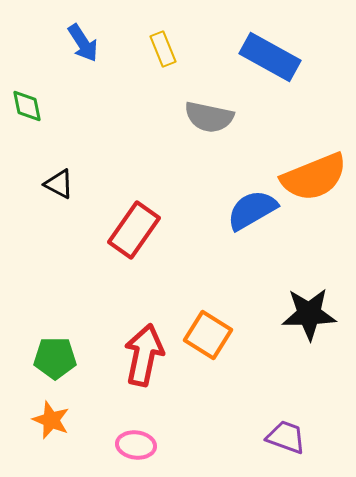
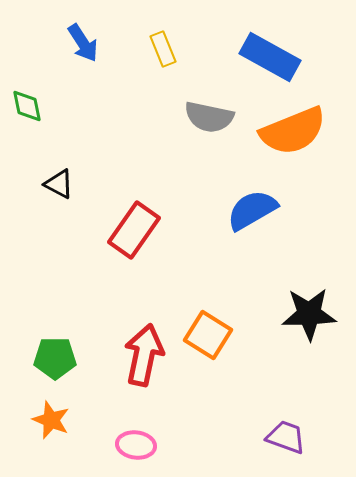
orange semicircle: moved 21 px left, 46 px up
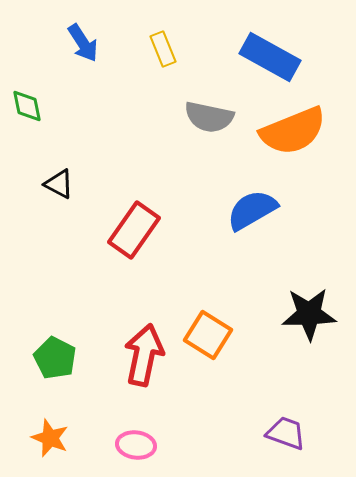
green pentagon: rotated 27 degrees clockwise
orange star: moved 1 px left, 18 px down
purple trapezoid: moved 4 px up
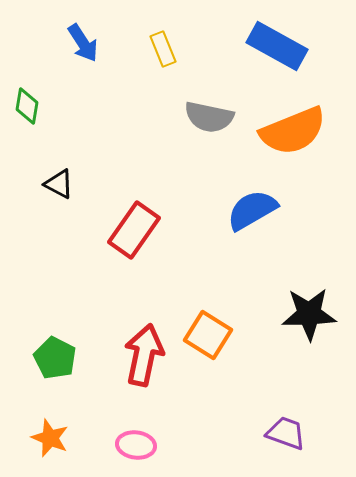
blue rectangle: moved 7 px right, 11 px up
green diamond: rotated 21 degrees clockwise
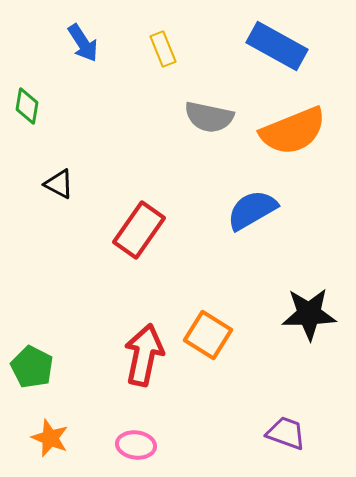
red rectangle: moved 5 px right
green pentagon: moved 23 px left, 9 px down
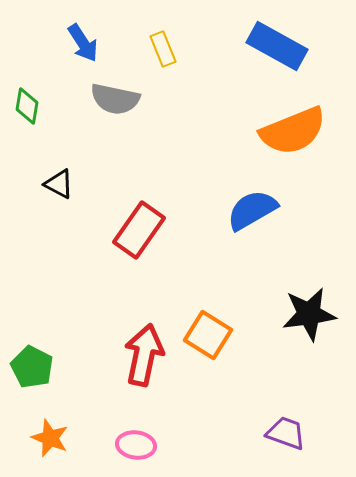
gray semicircle: moved 94 px left, 18 px up
black star: rotated 6 degrees counterclockwise
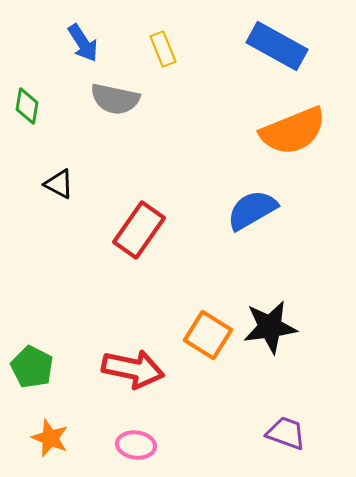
black star: moved 39 px left, 13 px down
red arrow: moved 11 px left, 14 px down; rotated 90 degrees clockwise
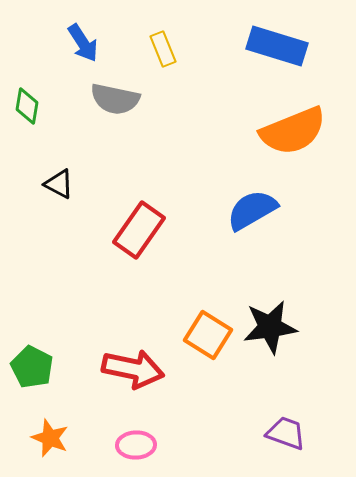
blue rectangle: rotated 12 degrees counterclockwise
pink ellipse: rotated 9 degrees counterclockwise
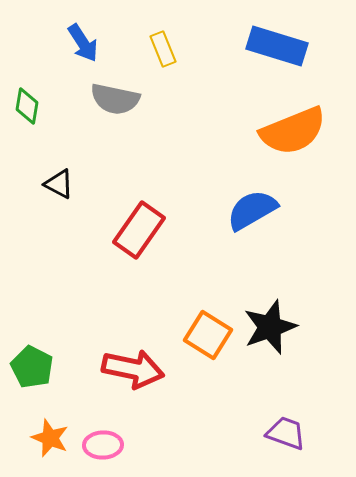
black star: rotated 12 degrees counterclockwise
pink ellipse: moved 33 px left
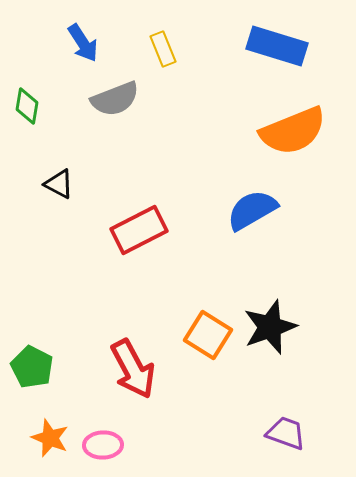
gray semicircle: rotated 33 degrees counterclockwise
red rectangle: rotated 28 degrees clockwise
red arrow: rotated 50 degrees clockwise
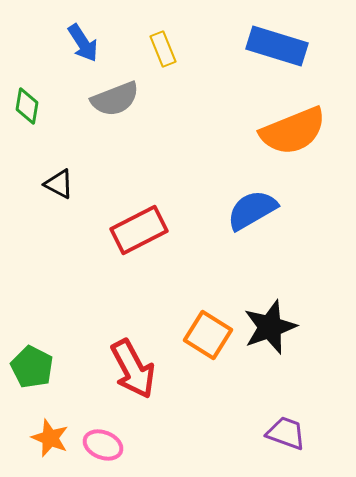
pink ellipse: rotated 24 degrees clockwise
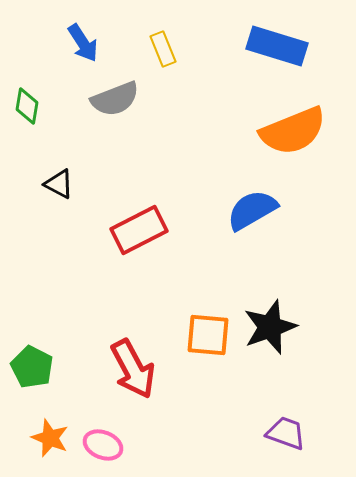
orange square: rotated 27 degrees counterclockwise
